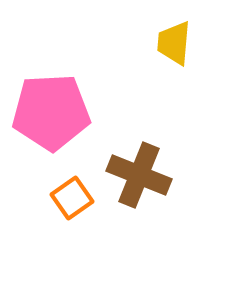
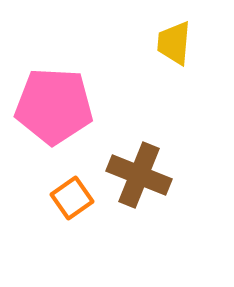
pink pentagon: moved 3 px right, 6 px up; rotated 6 degrees clockwise
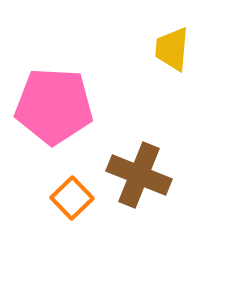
yellow trapezoid: moved 2 px left, 6 px down
orange square: rotated 9 degrees counterclockwise
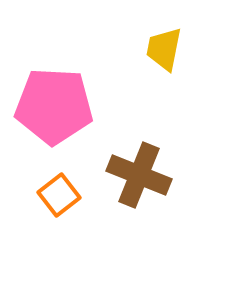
yellow trapezoid: moved 8 px left; rotated 6 degrees clockwise
orange square: moved 13 px left, 3 px up; rotated 6 degrees clockwise
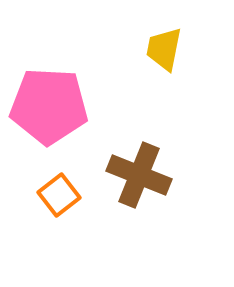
pink pentagon: moved 5 px left
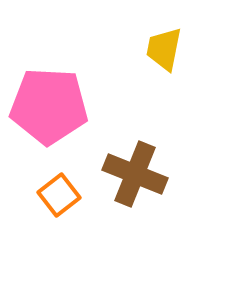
brown cross: moved 4 px left, 1 px up
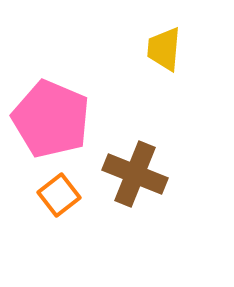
yellow trapezoid: rotated 6 degrees counterclockwise
pink pentagon: moved 2 px right, 13 px down; rotated 20 degrees clockwise
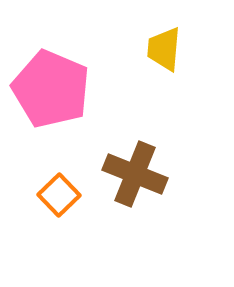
pink pentagon: moved 30 px up
orange square: rotated 6 degrees counterclockwise
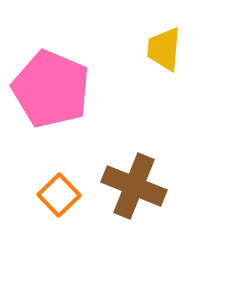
brown cross: moved 1 px left, 12 px down
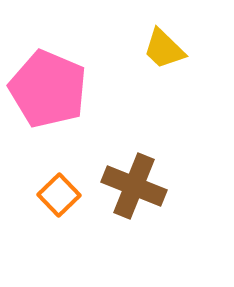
yellow trapezoid: rotated 51 degrees counterclockwise
pink pentagon: moved 3 px left
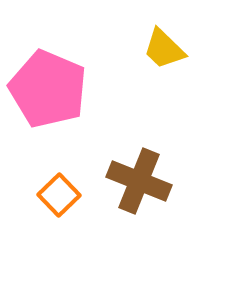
brown cross: moved 5 px right, 5 px up
